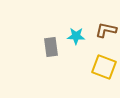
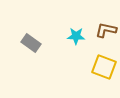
gray rectangle: moved 20 px left, 4 px up; rotated 48 degrees counterclockwise
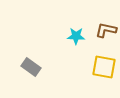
gray rectangle: moved 24 px down
yellow square: rotated 10 degrees counterclockwise
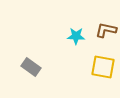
yellow square: moved 1 px left
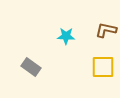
cyan star: moved 10 px left
yellow square: rotated 10 degrees counterclockwise
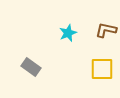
cyan star: moved 2 px right, 3 px up; rotated 24 degrees counterclockwise
yellow square: moved 1 px left, 2 px down
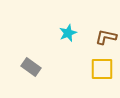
brown L-shape: moved 7 px down
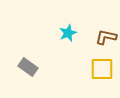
gray rectangle: moved 3 px left
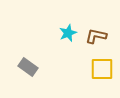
brown L-shape: moved 10 px left, 1 px up
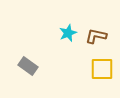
gray rectangle: moved 1 px up
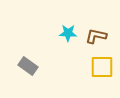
cyan star: rotated 24 degrees clockwise
yellow square: moved 2 px up
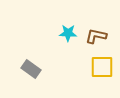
gray rectangle: moved 3 px right, 3 px down
